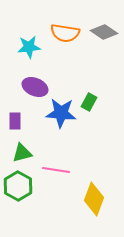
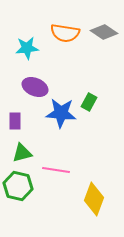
cyan star: moved 2 px left, 1 px down
green hexagon: rotated 16 degrees counterclockwise
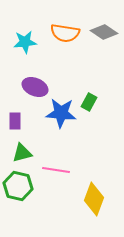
cyan star: moved 2 px left, 6 px up
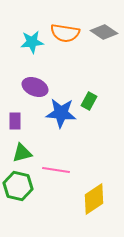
cyan star: moved 7 px right
green rectangle: moved 1 px up
yellow diamond: rotated 36 degrees clockwise
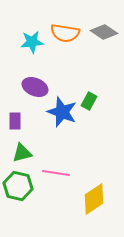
blue star: moved 1 px right, 1 px up; rotated 16 degrees clockwise
pink line: moved 3 px down
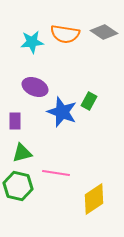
orange semicircle: moved 1 px down
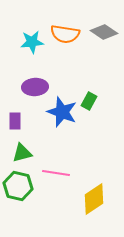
purple ellipse: rotated 25 degrees counterclockwise
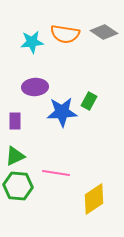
blue star: rotated 24 degrees counterclockwise
green triangle: moved 7 px left, 3 px down; rotated 10 degrees counterclockwise
green hexagon: rotated 8 degrees counterclockwise
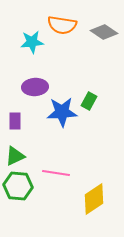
orange semicircle: moved 3 px left, 9 px up
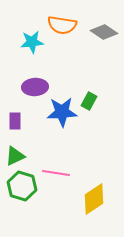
green hexagon: moved 4 px right; rotated 12 degrees clockwise
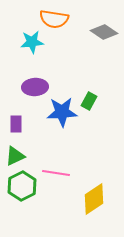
orange semicircle: moved 8 px left, 6 px up
purple rectangle: moved 1 px right, 3 px down
green hexagon: rotated 16 degrees clockwise
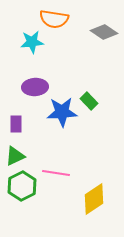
green rectangle: rotated 72 degrees counterclockwise
